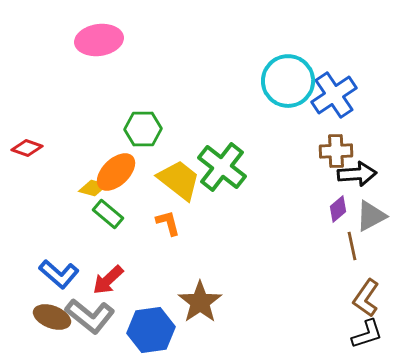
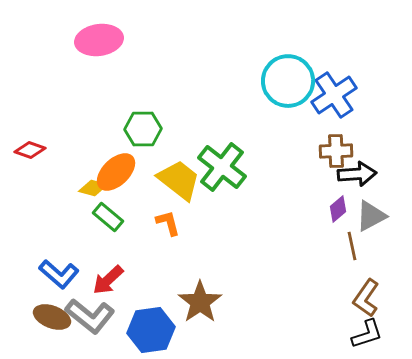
red diamond: moved 3 px right, 2 px down
green rectangle: moved 3 px down
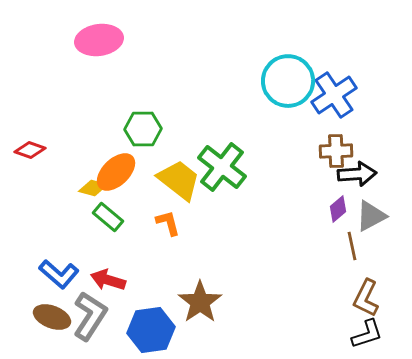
red arrow: rotated 60 degrees clockwise
brown L-shape: rotated 9 degrees counterclockwise
gray L-shape: rotated 96 degrees counterclockwise
